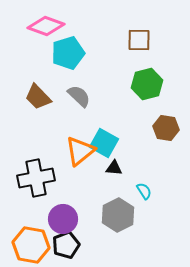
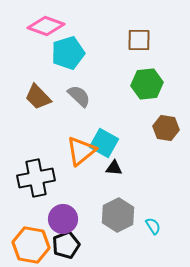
green hexagon: rotated 8 degrees clockwise
orange triangle: moved 1 px right
cyan semicircle: moved 9 px right, 35 px down
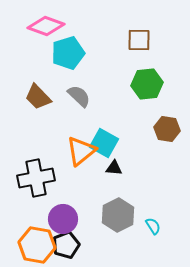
brown hexagon: moved 1 px right, 1 px down
orange hexagon: moved 6 px right
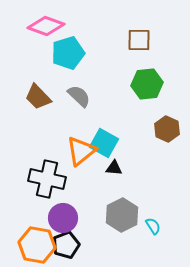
brown hexagon: rotated 15 degrees clockwise
black cross: moved 11 px right, 1 px down; rotated 24 degrees clockwise
gray hexagon: moved 4 px right
purple circle: moved 1 px up
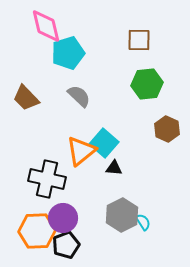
pink diamond: rotated 57 degrees clockwise
brown trapezoid: moved 12 px left, 1 px down
cyan square: rotated 12 degrees clockwise
cyan semicircle: moved 10 px left, 4 px up
orange hexagon: moved 14 px up; rotated 12 degrees counterclockwise
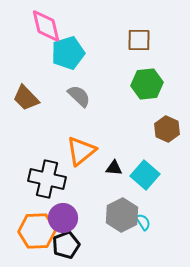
cyan square: moved 41 px right, 32 px down
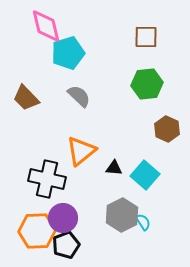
brown square: moved 7 px right, 3 px up
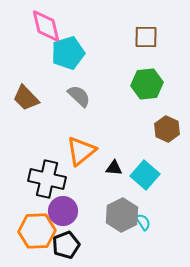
purple circle: moved 7 px up
